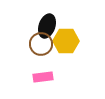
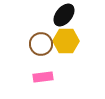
black ellipse: moved 17 px right, 11 px up; rotated 20 degrees clockwise
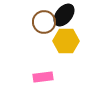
brown circle: moved 3 px right, 22 px up
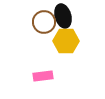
black ellipse: moved 1 px left, 1 px down; rotated 55 degrees counterclockwise
pink rectangle: moved 1 px up
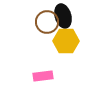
brown circle: moved 3 px right
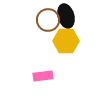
black ellipse: moved 3 px right
brown circle: moved 1 px right, 2 px up
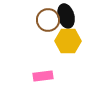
yellow hexagon: moved 2 px right
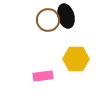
yellow hexagon: moved 8 px right, 18 px down
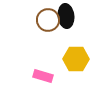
black ellipse: rotated 10 degrees clockwise
pink rectangle: rotated 24 degrees clockwise
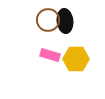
black ellipse: moved 1 px left, 5 px down
pink rectangle: moved 7 px right, 21 px up
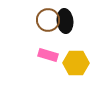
pink rectangle: moved 2 px left
yellow hexagon: moved 4 px down
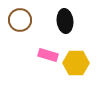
brown circle: moved 28 px left
